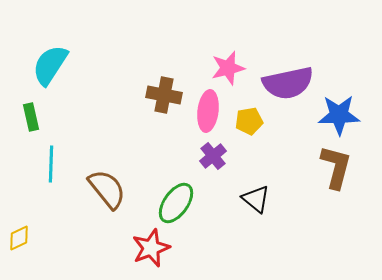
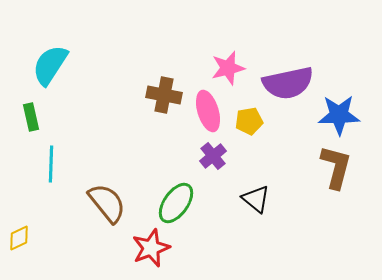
pink ellipse: rotated 24 degrees counterclockwise
brown semicircle: moved 14 px down
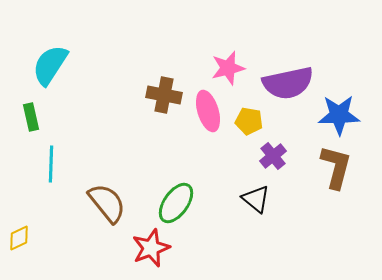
yellow pentagon: rotated 20 degrees clockwise
purple cross: moved 60 px right
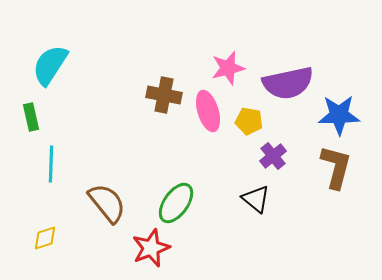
yellow diamond: moved 26 px right; rotated 8 degrees clockwise
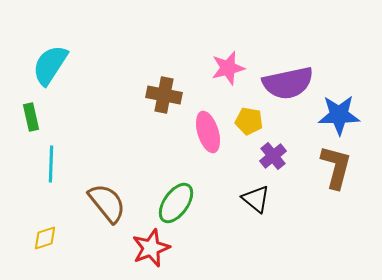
pink ellipse: moved 21 px down
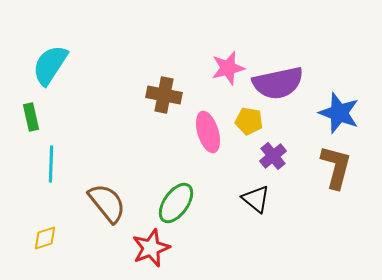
purple semicircle: moved 10 px left
blue star: moved 2 px up; rotated 21 degrees clockwise
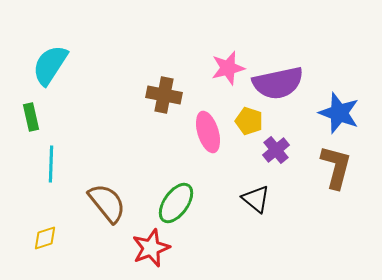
yellow pentagon: rotated 8 degrees clockwise
purple cross: moved 3 px right, 6 px up
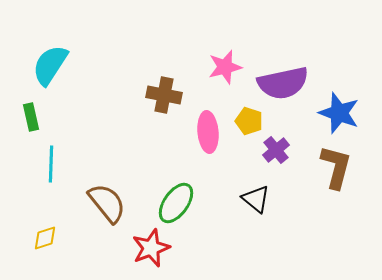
pink star: moved 3 px left, 1 px up
purple semicircle: moved 5 px right
pink ellipse: rotated 12 degrees clockwise
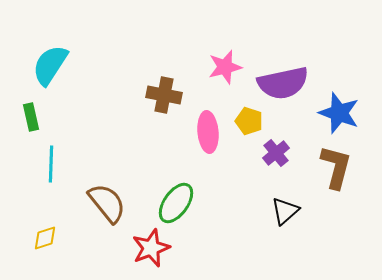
purple cross: moved 3 px down
black triangle: moved 29 px right, 12 px down; rotated 40 degrees clockwise
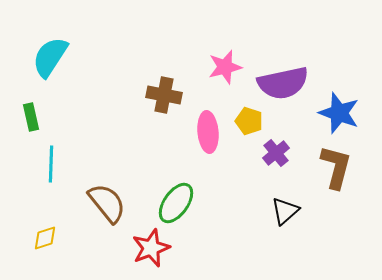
cyan semicircle: moved 8 px up
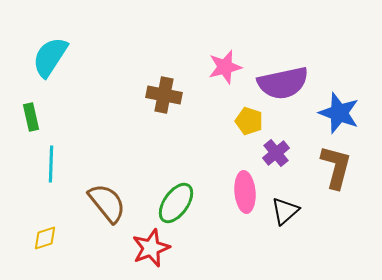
pink ellipse: moved 37 px right, 60 px down
